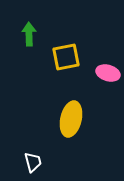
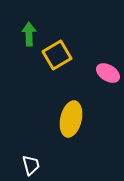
yellow square: moved 9 px left, 2 px up; rotated 20 degrees counterclockwise
pink ellipse: rotated 15 degrees clockwise
white trapezoid: moved 2 px left, 3 px down
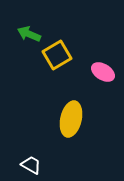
green arrow: rotated 65 degrees counterclockwise
pink ellipse: moved 5 px left, 1 px up
white trapezoid: rotated 45 degrees counterclockwise
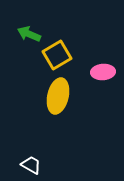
pink ellipse: rotated 35 degrees counterclockwise
yellow ellipse: moved 13 px left, 23 px up
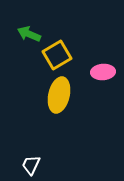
yellow ellipse: moved 1 px right, 1 px up
white trapezoid: rotated 95 degrees counterclockwise
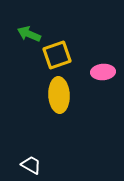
yellow square: rotated 12 degrees clockwise
yellow ellipse: rotated 16 degrees counterclockwise
white trapezoid: rotated 95 degrees clockwise
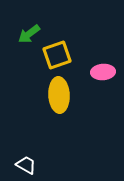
green arrow: rotated 60 degrees counterclockwise
white trapezoid: moved 5 px left
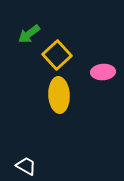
yellow square: rotated 24 degrees counterclockwise
white trapezoid: moved 1 px down
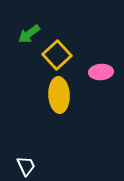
pink ellipse: moved 2 px left
white trapezoid: rotated 35 degrees clockwise
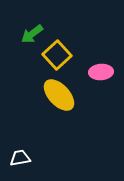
green arrow: moved 3 px right
yellow ellipse: rotated 40 degrees counterclockwise
white trapezoid: moved 6 px left, 8 px up; rotated 75 degrees counterclockwise
